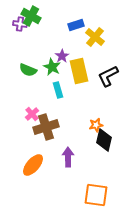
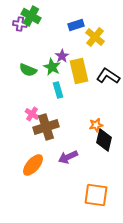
black L-shape: rotated 60 degrees clockwise
pink cross: rotated 16 degrees counterclockwise
purple arrow: rotated 114 degrees counterclockwise
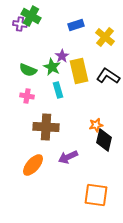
yellow cross: moved 10 px right
pink cross: moved 5 px left, 18 px up; rotated 24 degrees counterclockwise
brown cross: rotated 20 degrees clockwise
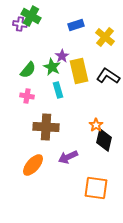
green semicircle: rotated 72 degrees counterclockwise
orange star: rotated 24 degrees counterclockwise
orange square: moved 7 px up
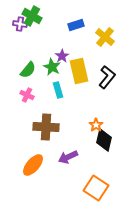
green cross: moved 1 px right
black L-shape: moved 1 px left, 1 px down; rotated 95 degrees clockwise
pink cross: moved 1 px up; rotated 16 degrees clockwise
orange square: rotated 25 degrees clockwise
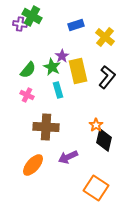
yellow rectangle: moved 1 px left
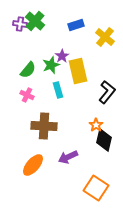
green cross: moved 3 px right, 5 px down; rotated 12 degrees clockwise
green star: moved 1 px left, 2 px up; rotated 24 degrees clockwise
black L-shape: moved 15 px down
brown cross: moved 2 px left, 1 px up
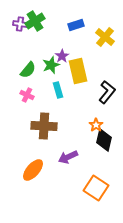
green cross: rotated 18 degrees clockwise
orange ellipse: moved 5 px down
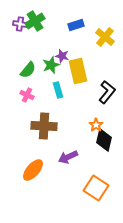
purple star: rotated 24 degrees counterclockwise
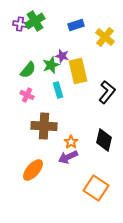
orange star: moved 25 px left, 17 px down
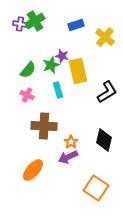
black L-shape: rotated 20 degrees clockwise
